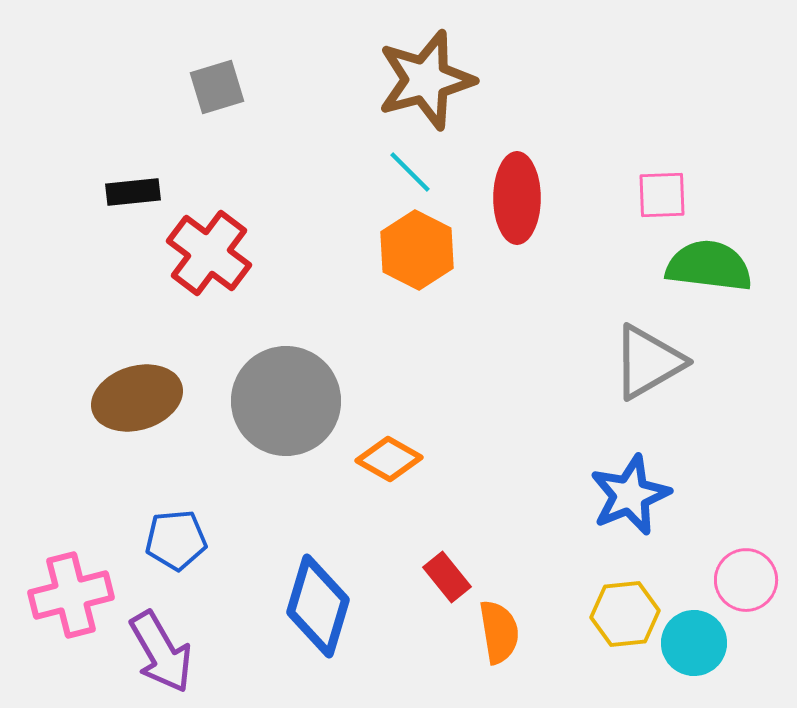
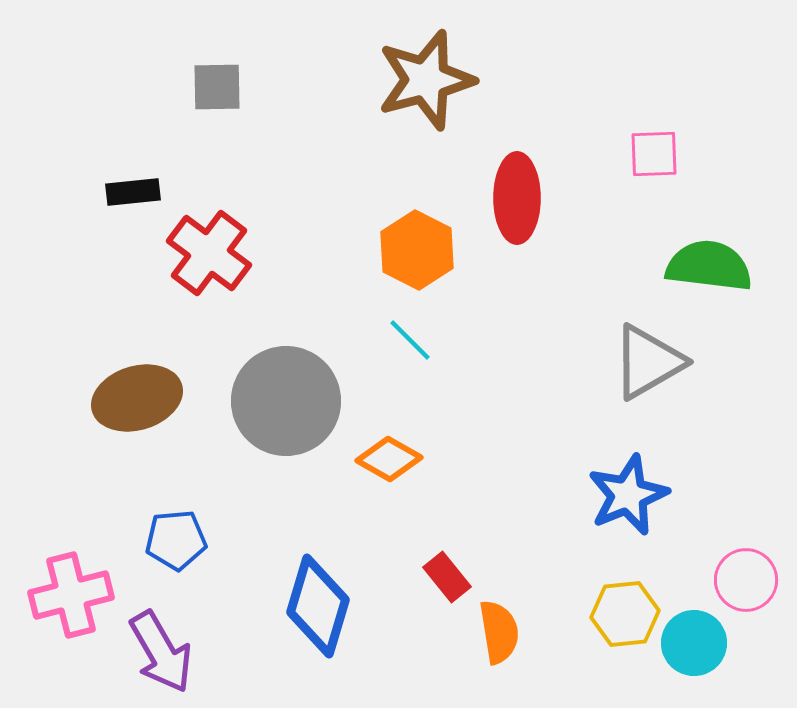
gray square: rotated 16 degrees clockwise
cyan line: moved 168 px down
pink square: moved 8 px left, 41 px up
blue star: moved 2 px left
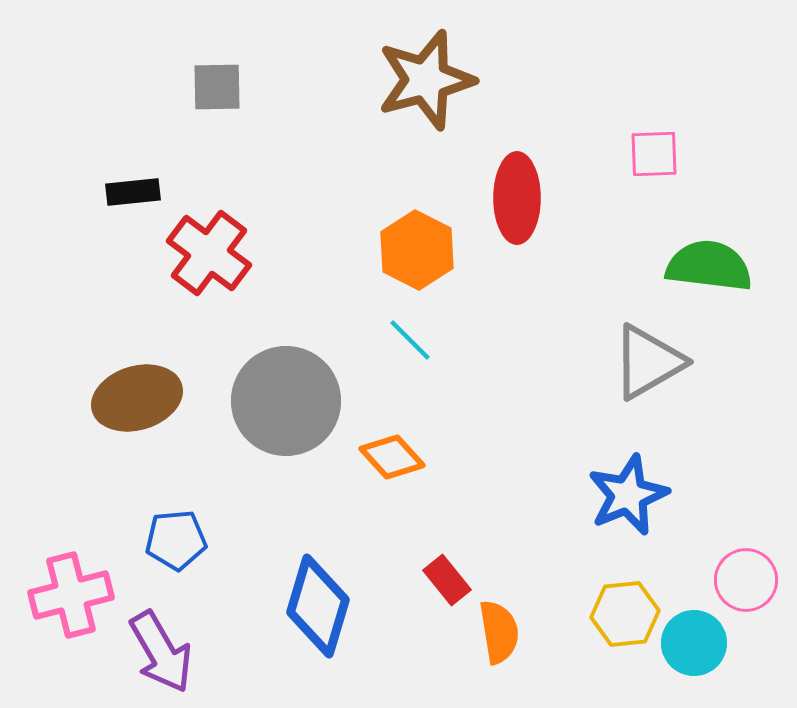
orange diamond: moved 3 px right, 2 px up; rotated 18 degrees clockwise
red rectangle: moved 3 px down
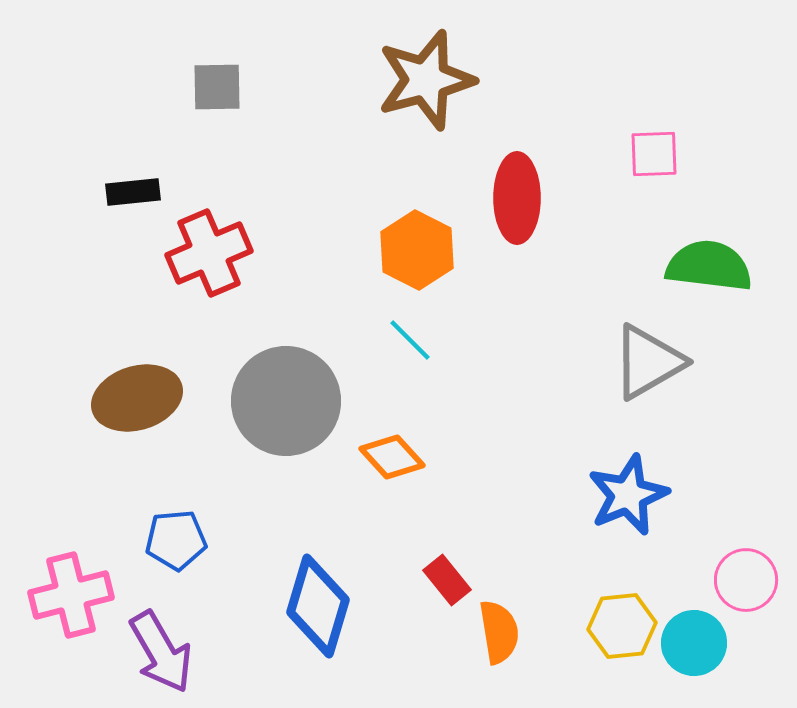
red cross: rotated 30 degrees clockwise
yellow hexagon: moved 3 px left, 12 px down
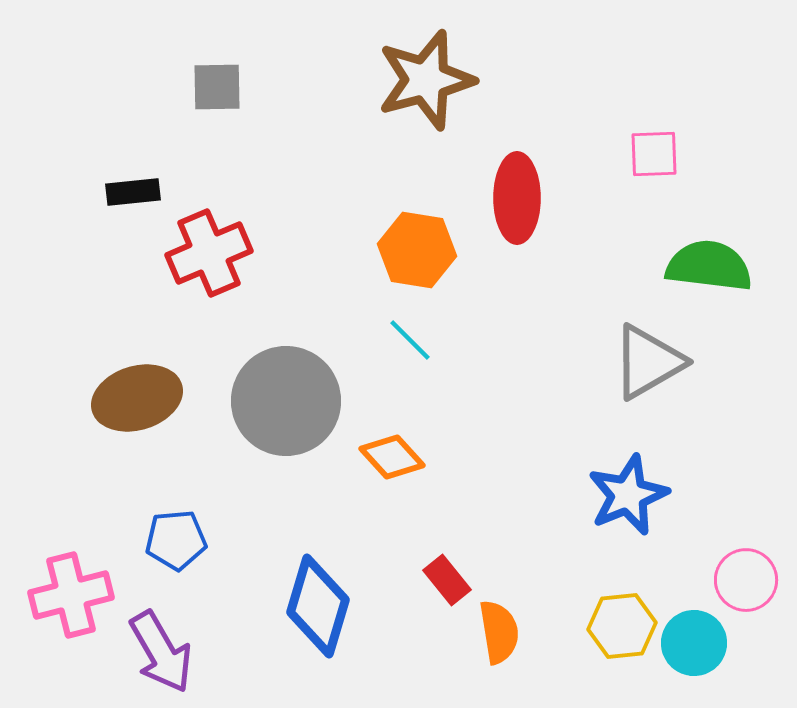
orange hexagon: rotated 18 degrees counterclockwise
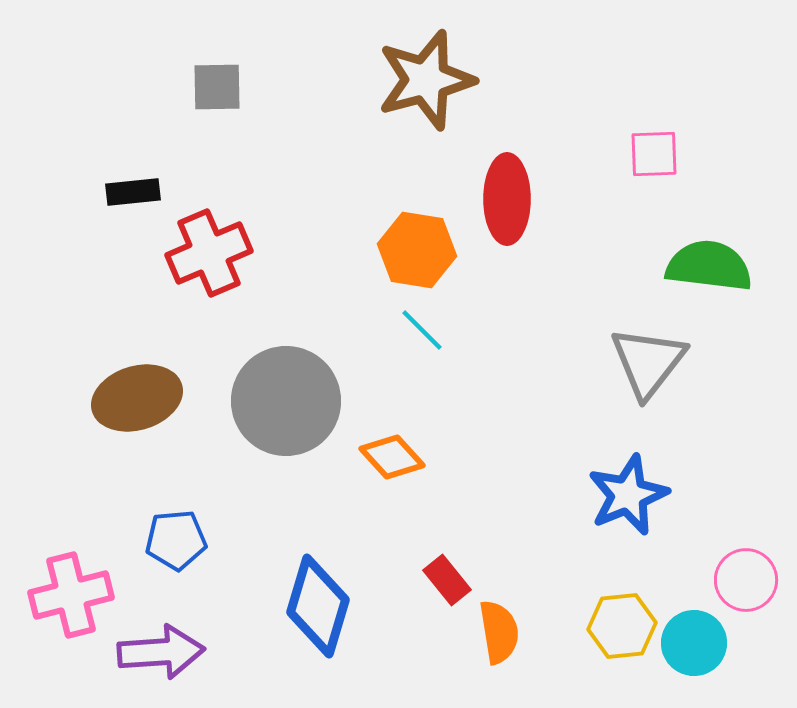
red ellipse: moved 10 px left, 1 px down
cyan line: moved 12 px right, 10 px up
gray triangle: rotated 22 degrees counterclockwise
purple arrow: rotated 64 degrees counterclockwise
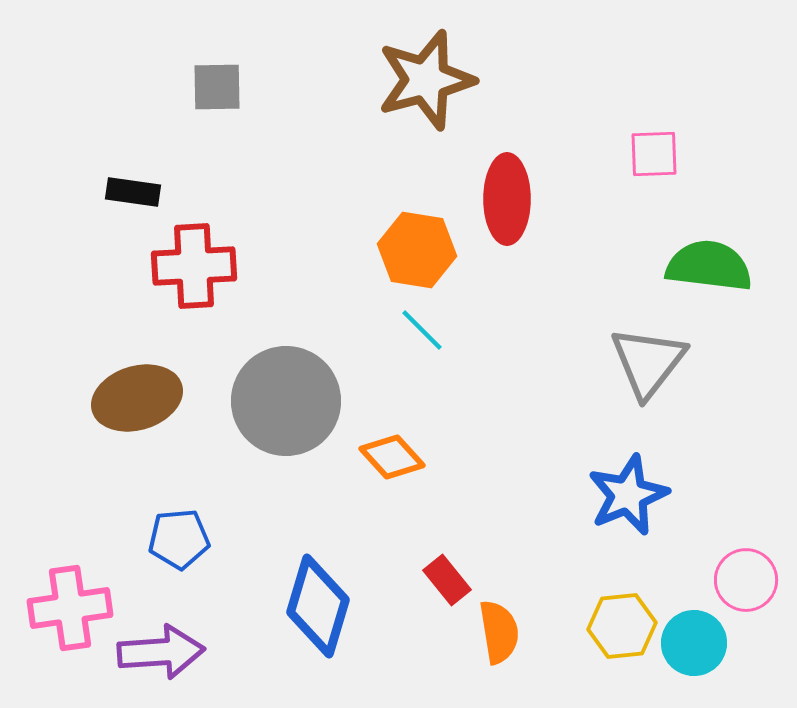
black rectangle: rotated 14 degrees clockwise
red cross: moved 15 px left, 13 px down; rotated 20 degrees clockwise
blue pentagon: moved 3 px right, 1 px up
pink cross: moved 1 px left, 13 px down; rotated 6 degrees clockwise
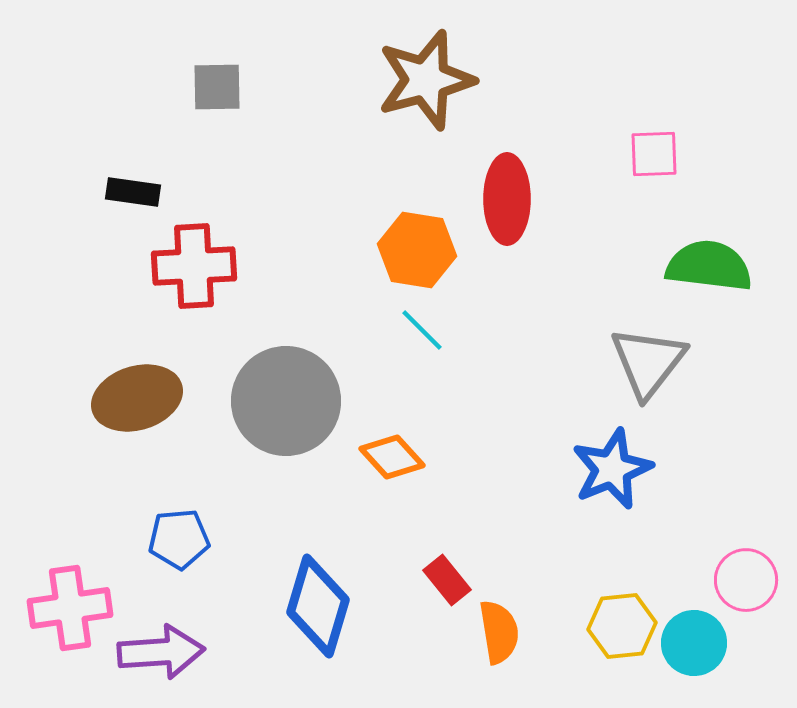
blue star: moved 16 px left, 26 px up
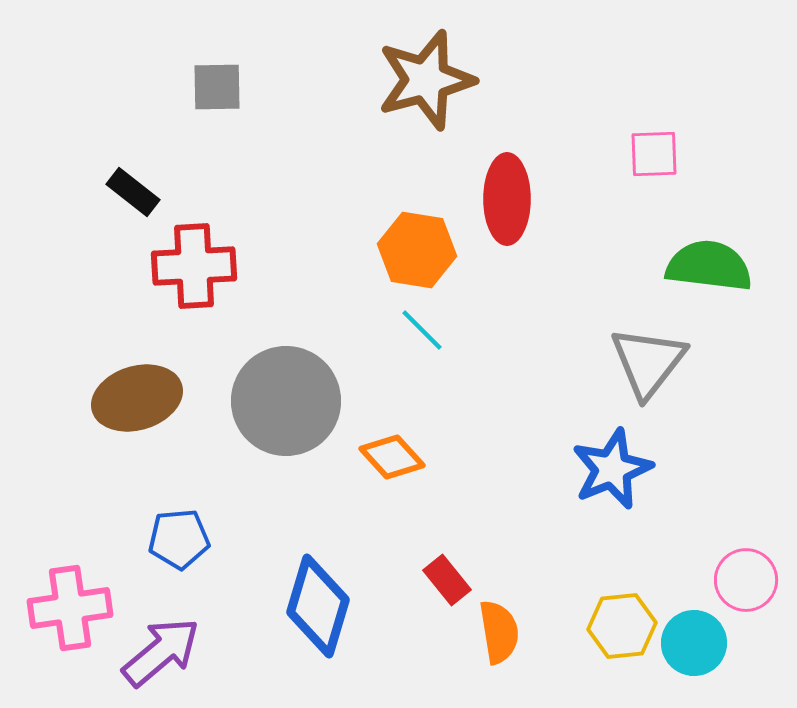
black rectangle: rotated 30 degrees clockwise
purple arrow: rotated 36 degrees counterclockwise
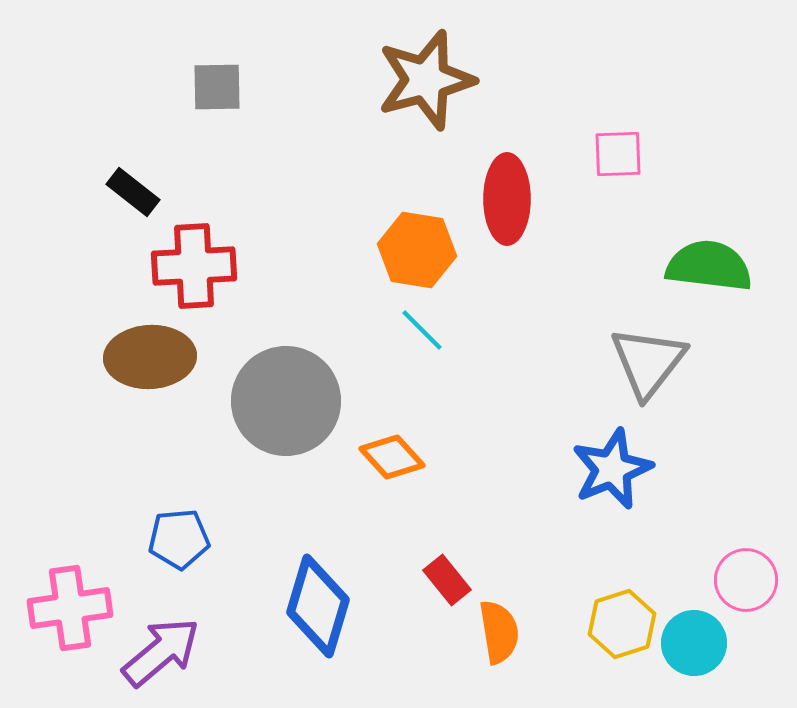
pink square: moved 36 px left
brown ellipse: moved 13 px right, 41 px up; rotated 14 degrees clockwise
yellow hexagon: moved 2 px up; rotated 12 degrees counterclockwise
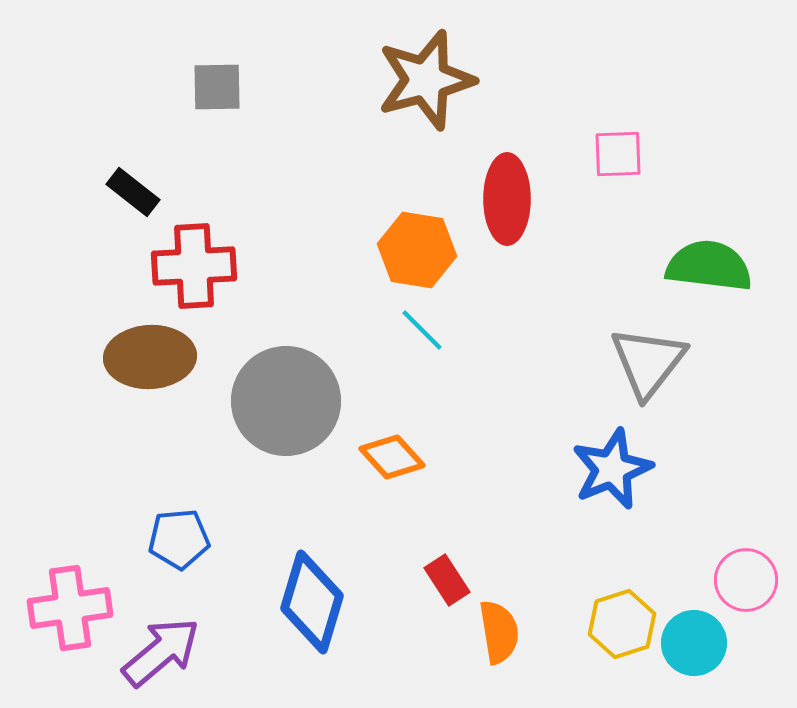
red rectangle: rotated 6 degrees clockwise
blue diamond: moved 6 px left, 4 px up
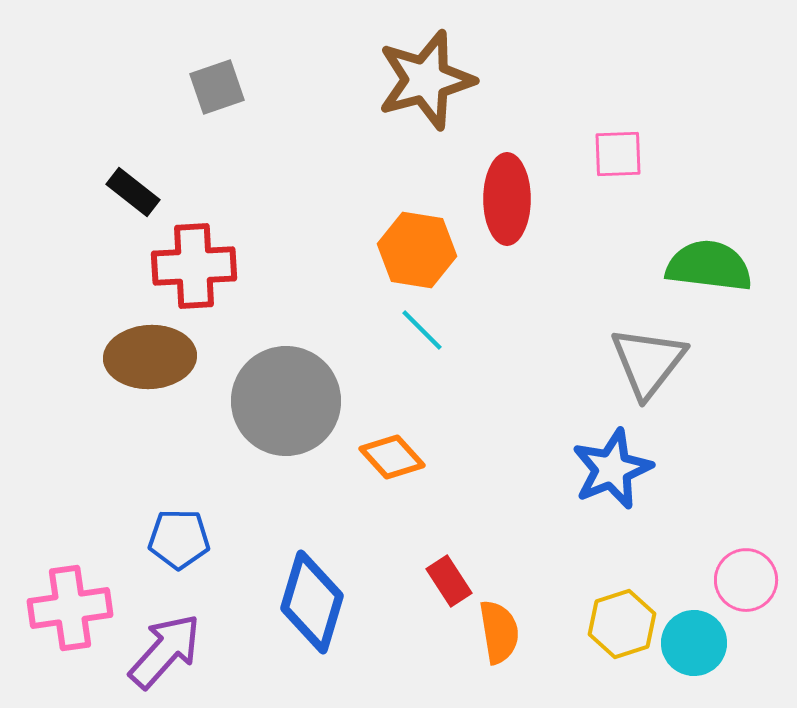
gray square: rotated 18 degrees counterclockwise
blue pentagon: rotated 6 degrees clockwise
red rectangle: moved 2 px right, 1 px down
purple arrow: moved 4 px right, 1 px up; rotated 8 degrees counterclockwise
